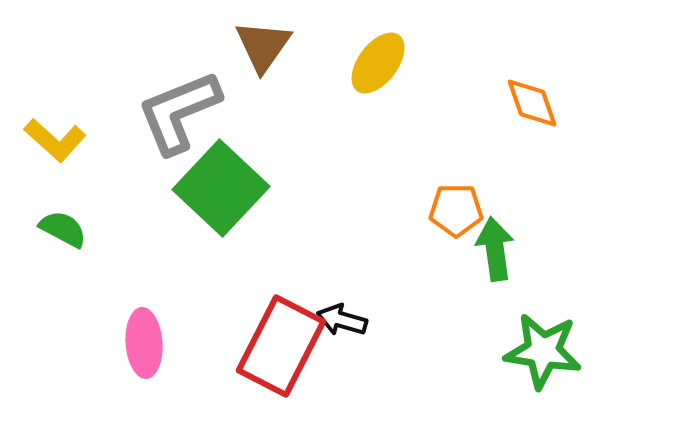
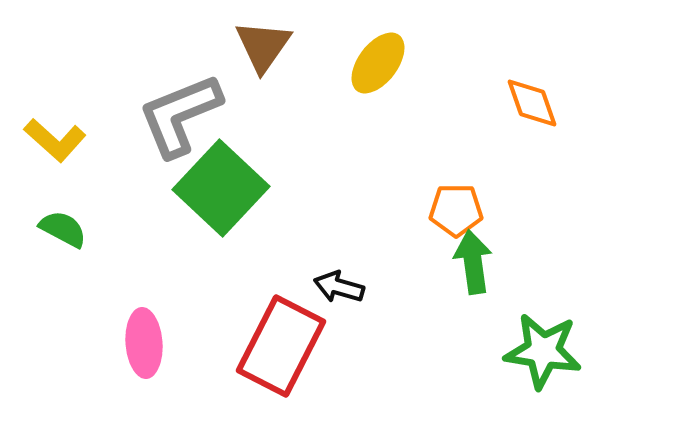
gray L-shape: moved 1 px right, 3 px down
green arrow: moved 22 px left, 13 px down
black arrow: moved 3 px left, 33 px up
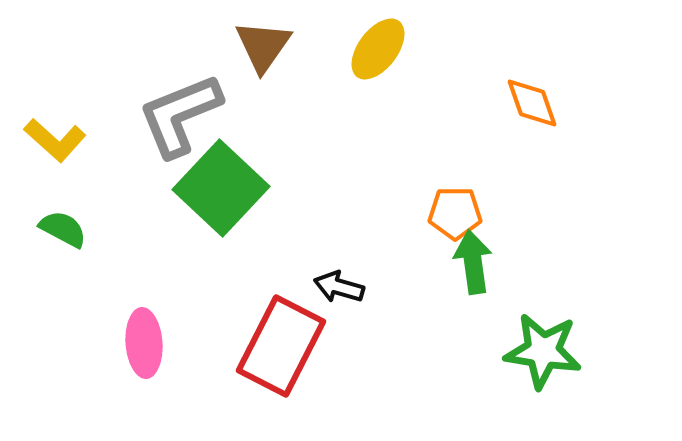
yellow ellipse: moved 14 px up
orange pentagon: moved 1 px left, 3 px down
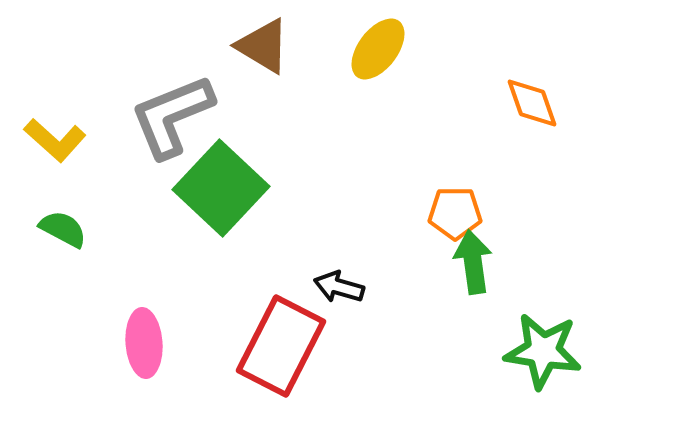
brown triangle: rotated 34 degrees counterclockwise
gray L-shape: moved 8 px left, 1 px down
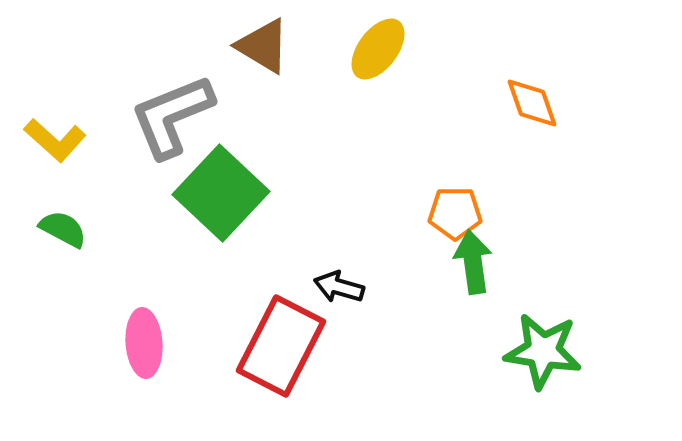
green square: moved 5 px down
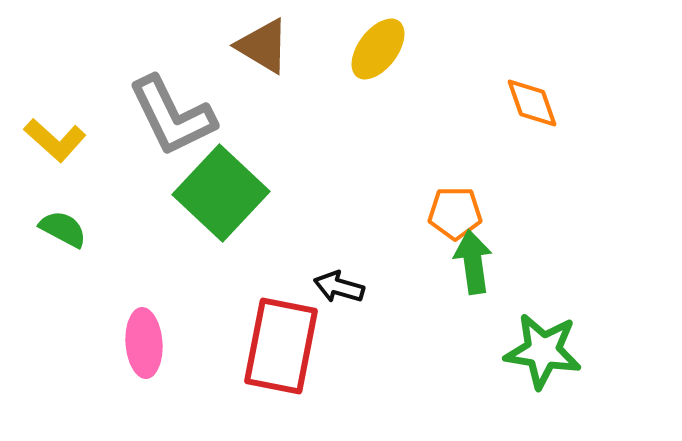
gray L-shape: rotated 94 degrees counterclockwise
red rectangle: rotated 16 degrees counterclockwise
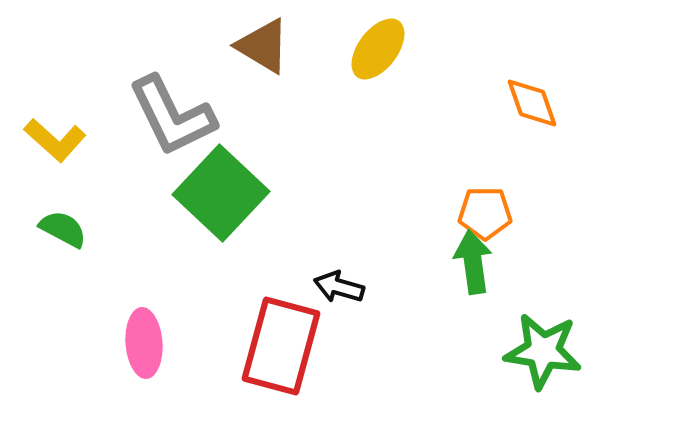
orange pentagon: moved 30 px right
red rectangle: rotated 4 degrees clockwise
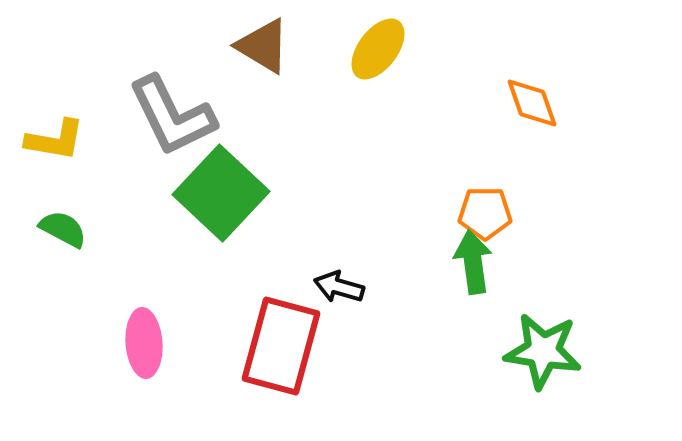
yellow L-shape: rotated 32 degrees counterclockwise
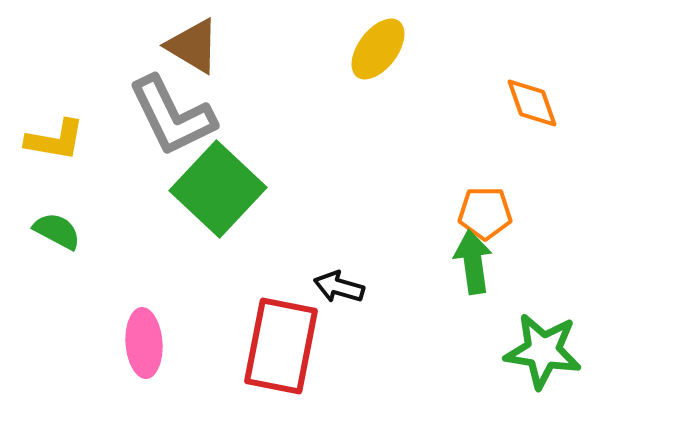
brown triangle: moved 70 px left
green square: moved 3 px left, 4 px up
green semicircle: moved 6 px left, 2 px down
red rectangle: rotated 4 degrees counterclockwise
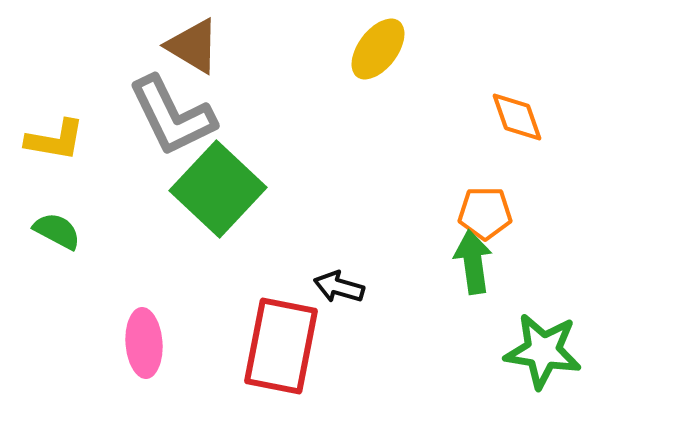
orange diamond: moved 15 px left, 14 px down
